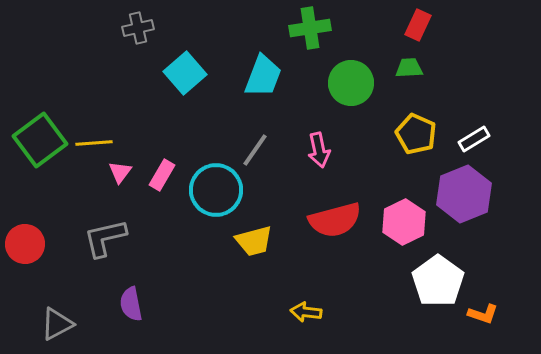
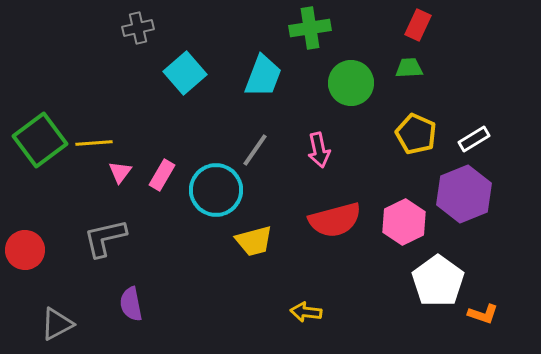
red circle: moved 6 px down
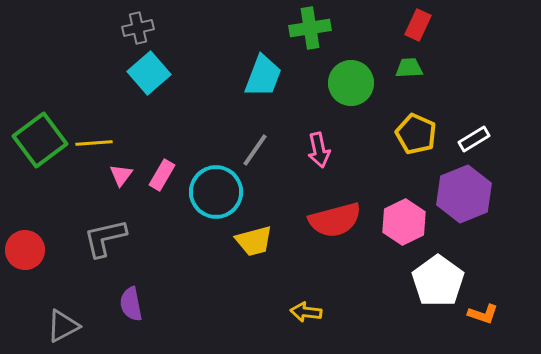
cyan square: moved 36 px left
pink triangle: moved 1 px right, 3 px down
cyan circle: moved 2 px down
gray triangle: moved 6 px right, 2 px down
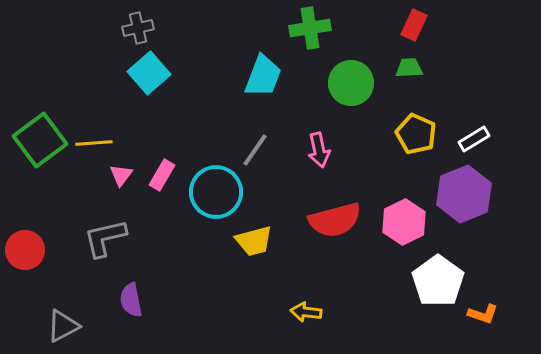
red rectangle: moved 4 px left
purple semicircle: moved 4 px up
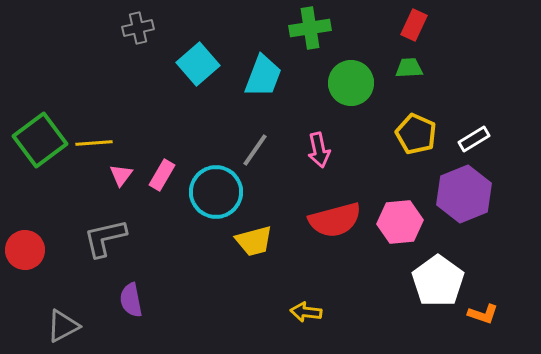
cyan square: moved 49 px right, 9 px up
pink hexagon: moved 4 px left; rotated 21 degrees clockwise
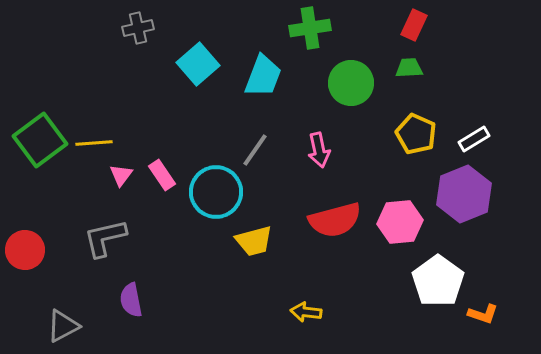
pink rectangle: rotated 64 degrees counterclockwise
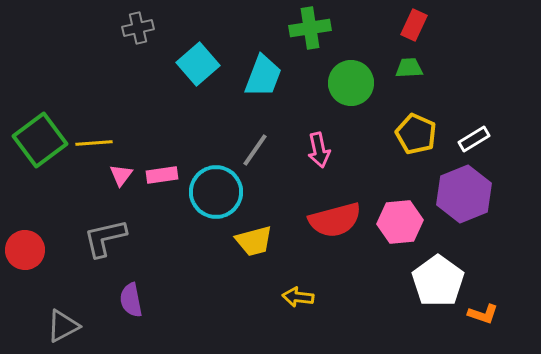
pink rectangle: rotated 64 degrees counterclockwise
yellow arrow: moved 8 px left, 15 px up
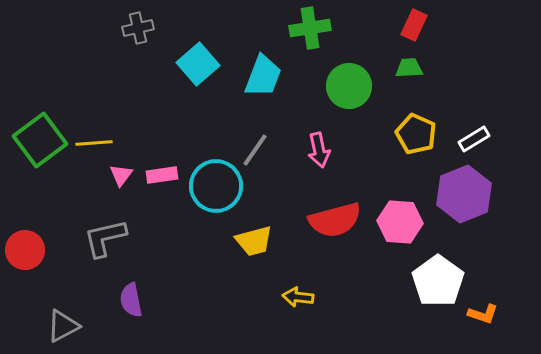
green circle: moved 2 px left, 3 px down
cyan circle: moved 6 px up
pink hexagon: rotated 9 degrees clockwise
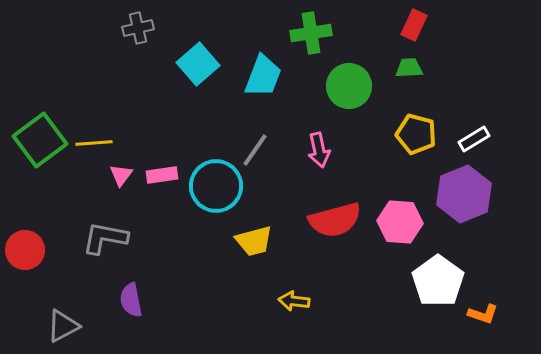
green cross: moved 1 px right, 5 px down
yellow pentagon: rotated 9 degrees counterclockwise
gray L-shape: rotated 24 degrees clockwise
yellow arrow: moved 4 px left, 4 px down
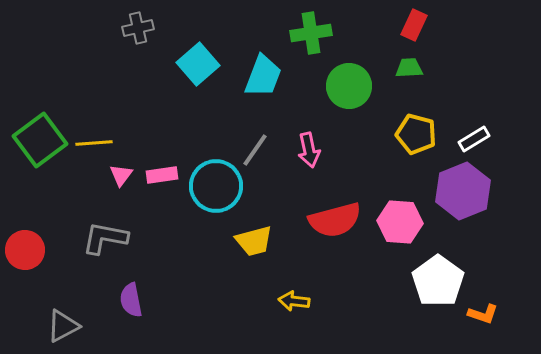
pink arrow: moved 10 px left
purple hexagon: moved 1 px left, 3 px up
